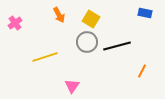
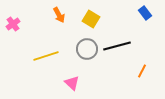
blue rectangle: rotated 40 degrees clockwise
pink cross: moved 2 px left, 1 px down
gray circle: moved 7 px down
yellow line: moved 1 px right, 1 px up
pink triangle: moved 3 px up; rotated 21 degrees counterclockwise
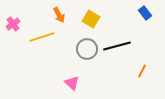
yellow line: moved 4 px left, 19 px up
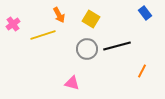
yellow line: moved 1 px right, 2 px up
pink triangle: rotated 28 degrees counterclockwise
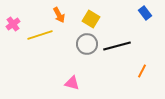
yellow line: moved 3 px left
gray circle: moved 5 px up
